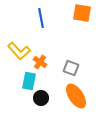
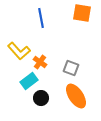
cyan rectangle: rotated 42 degrees clockwise
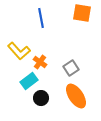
gray square: rotated 35 degrees clockwise
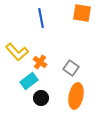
yellow L-shape: moved 2 px left, 1 px down
gray square: rotated 21 degrees counterclockwise
orange ellipse: rotated 45 degrees clockwise
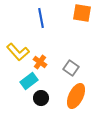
yellow L-shape: moved 1 px right
orange ellipse: rotated 15 degrees clockwise
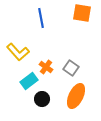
orange cross: moved 6 px right, 5 px down
black circle: moved 1 px right, 1 px down
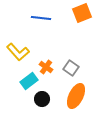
orange square: rotated 30 degrees counterclockwise
blue line: rotated 72 degrees counterclockwise
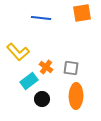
orange square: rotated 12 degrees clockwise
gray square: rotated 28 degrees counterclockwise
orange ellipse: rotated 25 degrees counterclockwise
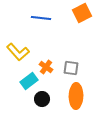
orange square: rotated 18 degrees counterclockwise
